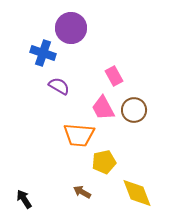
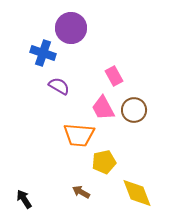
brown arrow: moved 1 px left
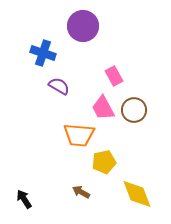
purple circle: moved 12 px right, 2 px up
yellow diamond: moved 1 px down
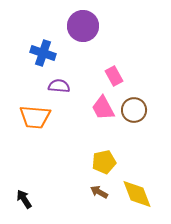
purple semicircle: rotated 25 degrees counterclockwise
orange trapezoid: moved 44 px left, 18 px up
brown arrow: moved 18 px right
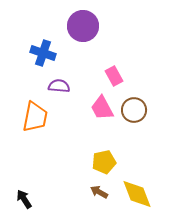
pink trapezoid: moved 1 px left
orange trapezoid: rotated 84 degrees counterclockwise
